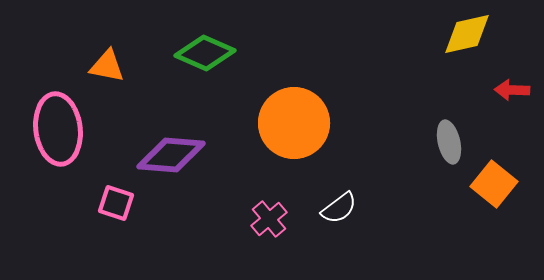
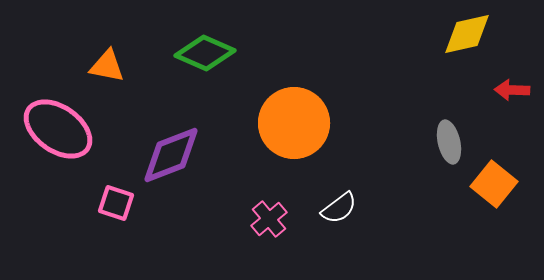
pink ellipse: rotated 48 degrees counterclockwise
purple diamond: rotated 26 degrees counterclockwise
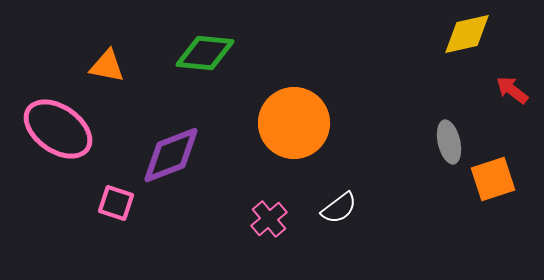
green diamond: rotated 18 degrees counterclockwise
red arrow: rotated 36 degrees clockwise
orange square: moved 1 px left, 5 px up; rotated 33 degrees clockwise
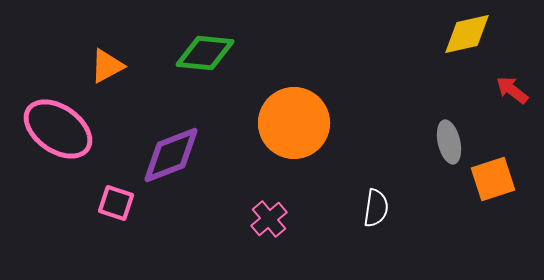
orange triangle: rotated 39 degrees counterclockwise
white semicircle: moved 37 px right; rotated 45 degrees counterclockwise
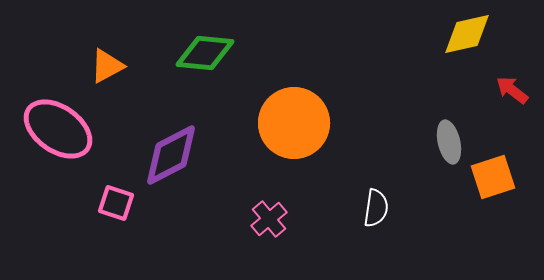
purple diamond: rotated 6 degrees counterclockwise
orange square: moved 2 px up
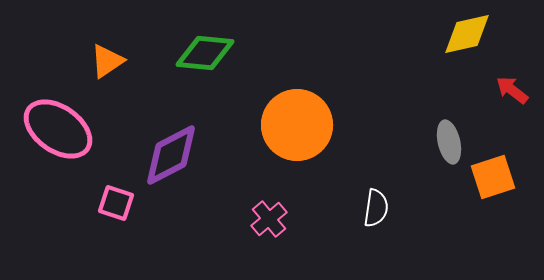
orange triangle: moved 5 px up; rotated 6 degrees counterclockwise
orange circle: moved 3 px right, 2 px down
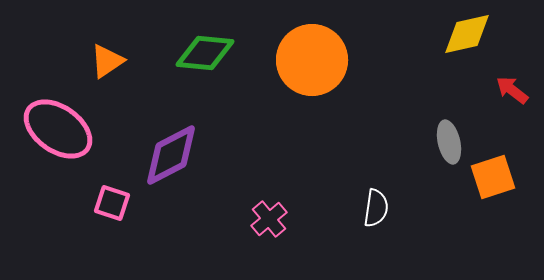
orange circle: moved 15 px right, 65 px up
pink square: moved 4 px left
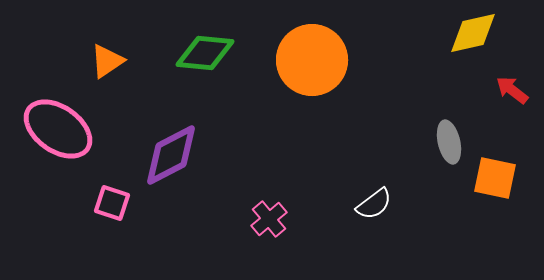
yellow diamond: moved 6 px right, 1 px up
orange square: moved 2 px right, 1 px down; rotated 30 degrees clockwise
white semicircle: moved 2 px left, 4 px up; rotated 45 degrees clockwise
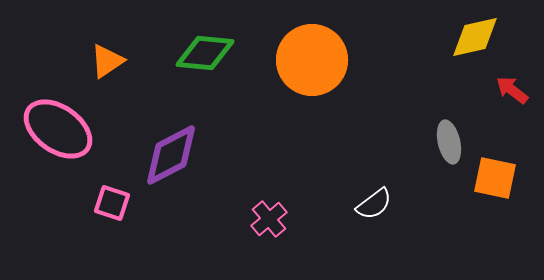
yellow diamond: moved 2 px right, 4 px down
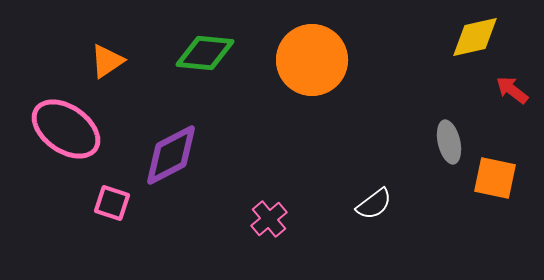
pink ellipse: moved 8 px right
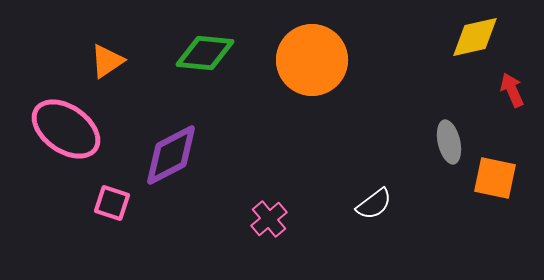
red arrow: rotated 28 degrees clockwise
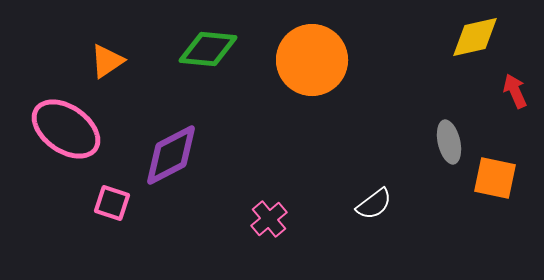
green diamond: moved 3 px right, 4 px up
red arrow: moved 3 px right, 1 px down
